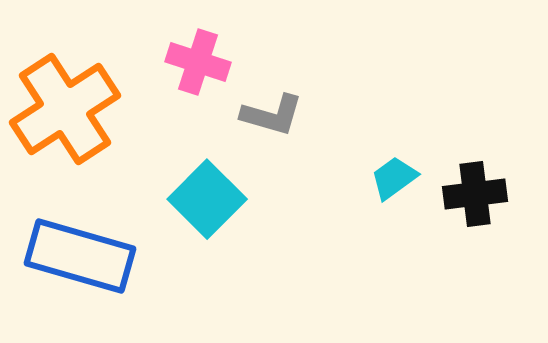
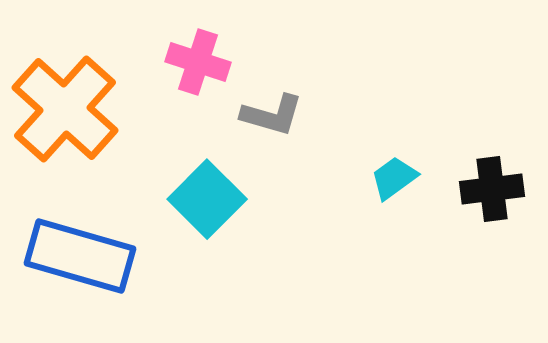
orange cross: rotated 15 degrees counterclockwise
black cross: moved 17 px right, 5 px up
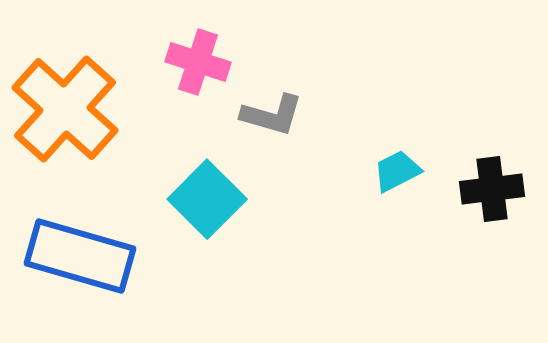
cyan trapezoid: moved 3 px right, 7 px up; rotated 9 degrees clockwise
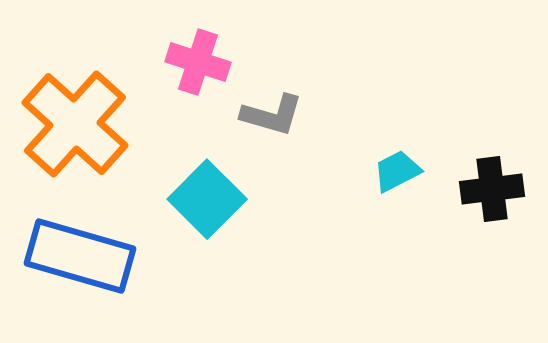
orange cross: moved 10 px right, 15 px down
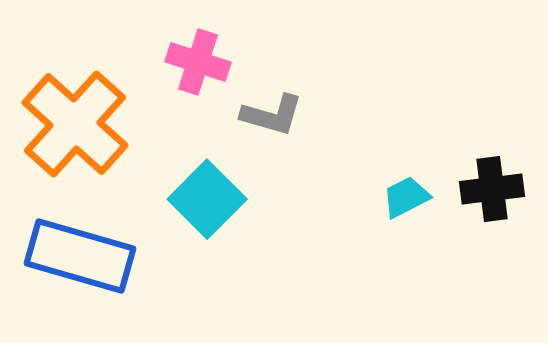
cyan trapezoid: moved 9 px right, 26 px down
